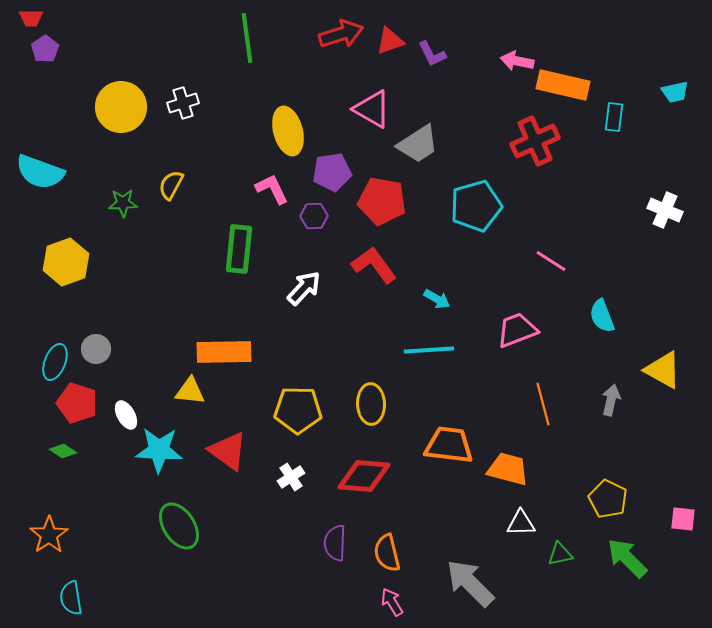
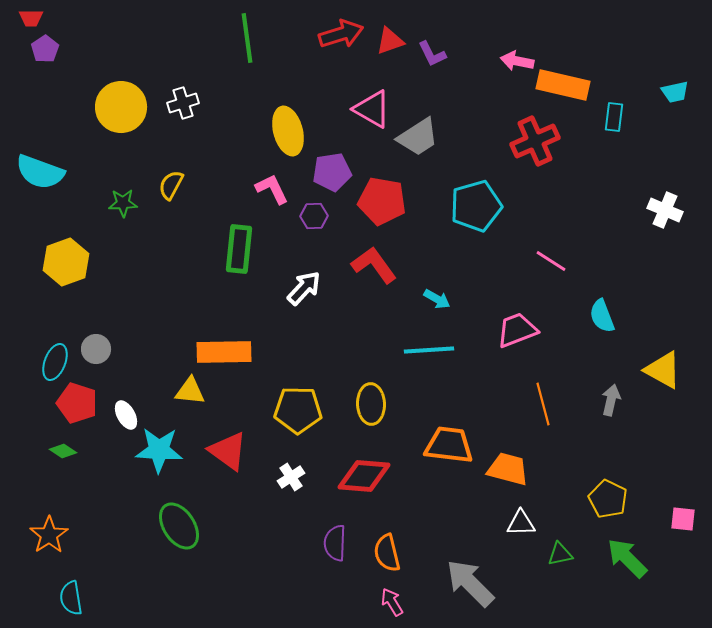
gray trapezoid at (418, 144): moved 7 px up
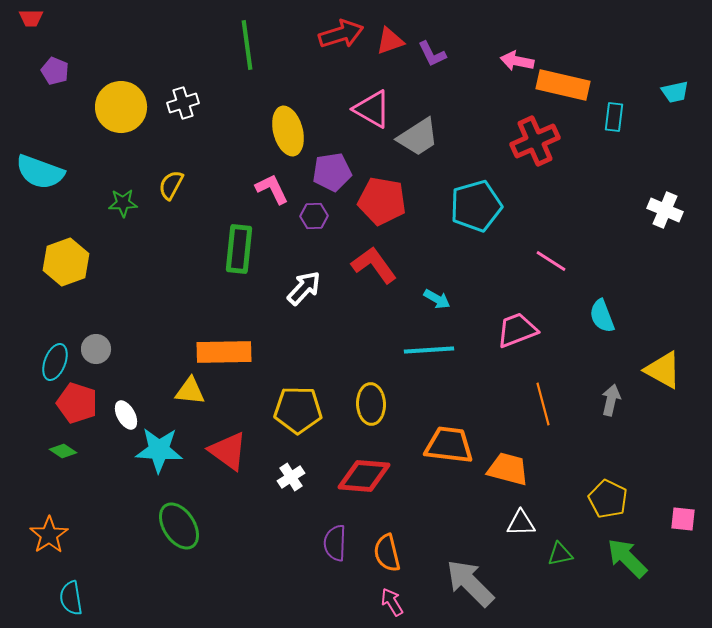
green line at (247, 38): moved 7 px down
purple pentagon at (45, 49): moved 10 px right, 22 px down; rotated 16 degrees counterclockwise
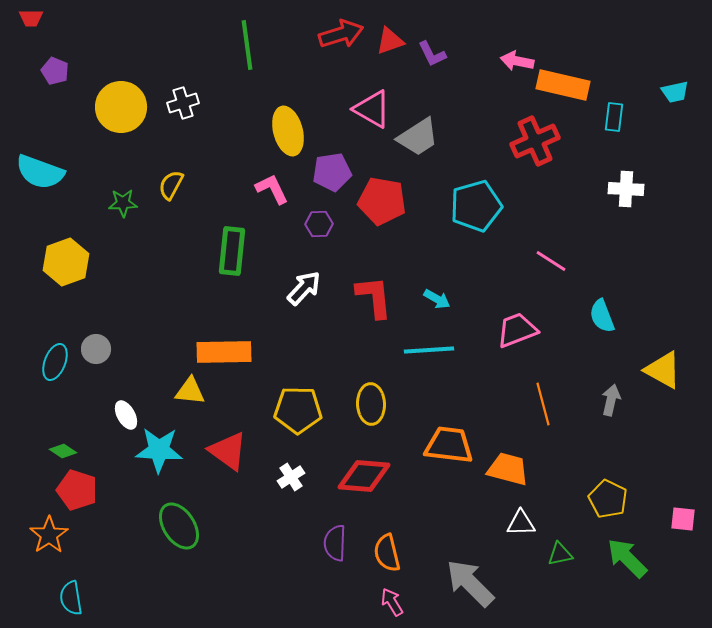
white cross at (665, 210): moved 39 px left, 21 px up; rotated 20 degrees counterclockwise
purple hexagon at (314, 216): moved 5 px right, 8 px down
green rectangle at (239, 249): moved 7 px left, 2 px down
red L-shape at (374, 265): moved 32 px down; rotated 30 degrees clockwise
red pentagon at (77, 403): moved 87 px down
